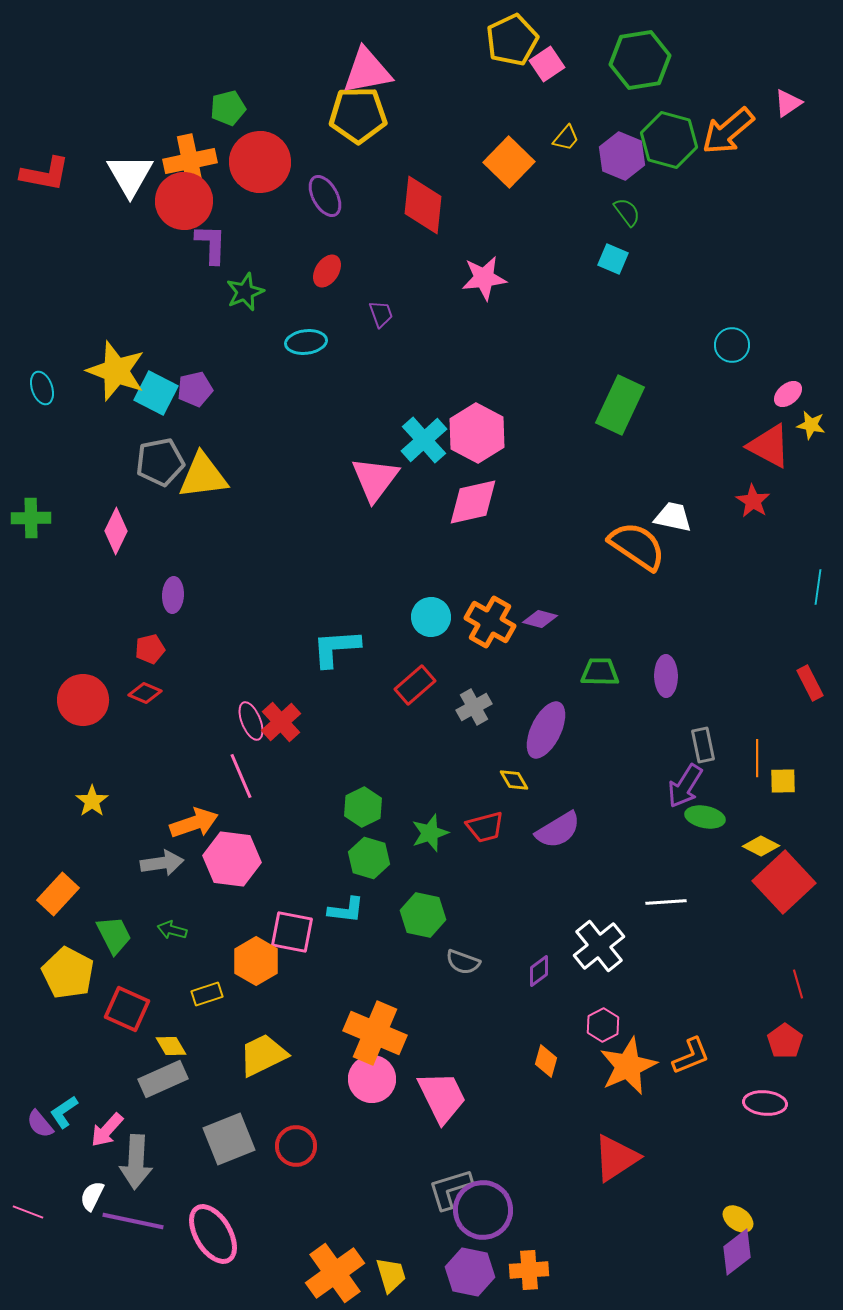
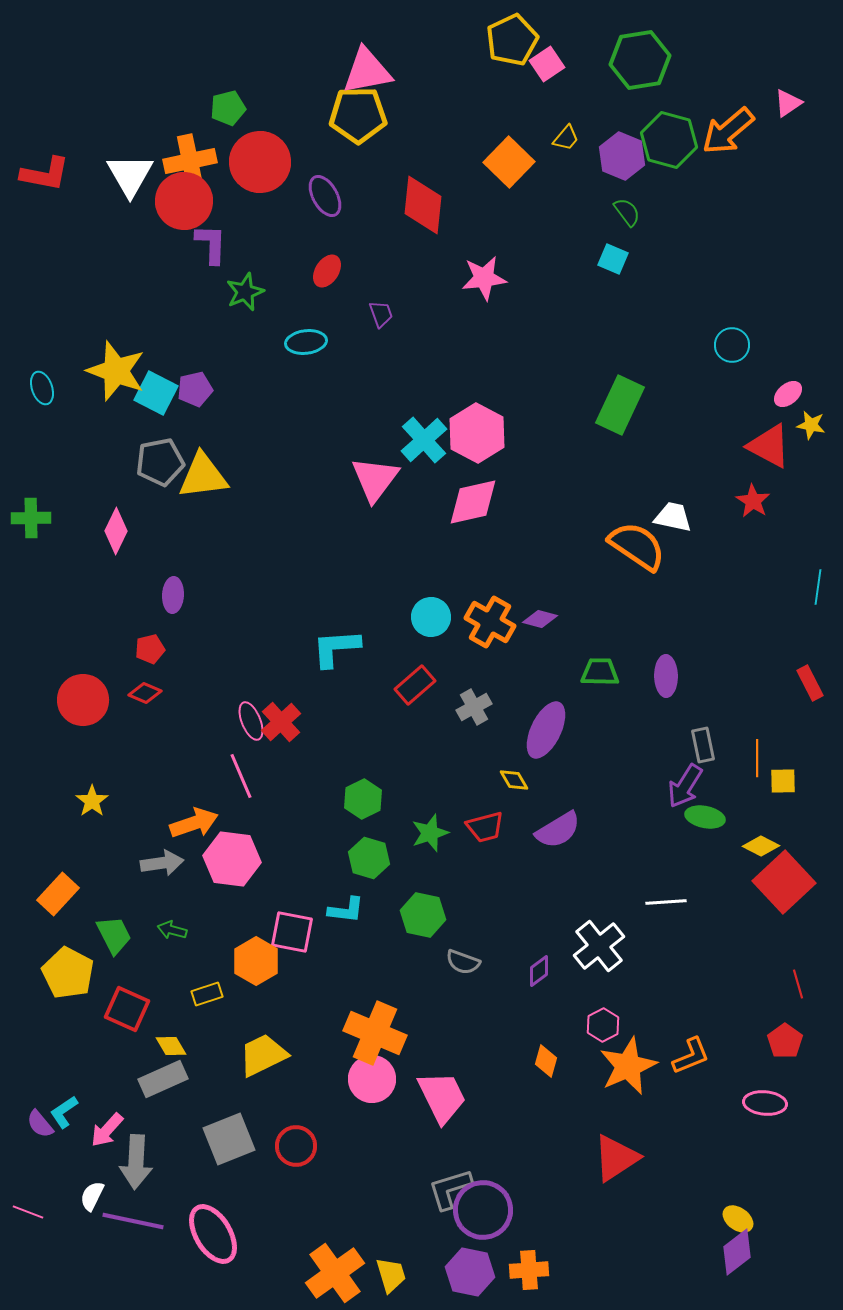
green hexagon at (363, 807): moved 8 px up
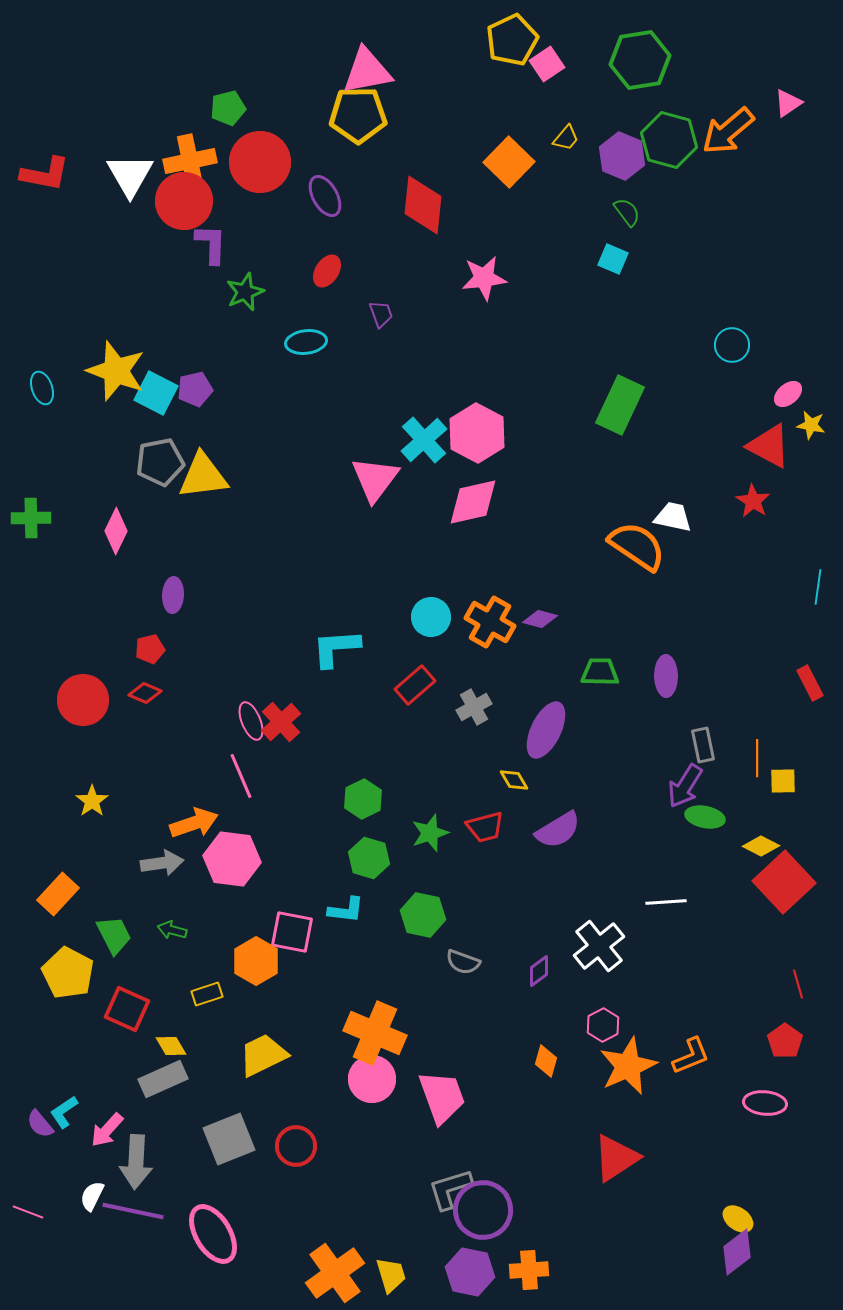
pink trapezoid at (442, 1097): rotated 6 degrees clockwise
purple line at (133, 1221): moved 10 px up
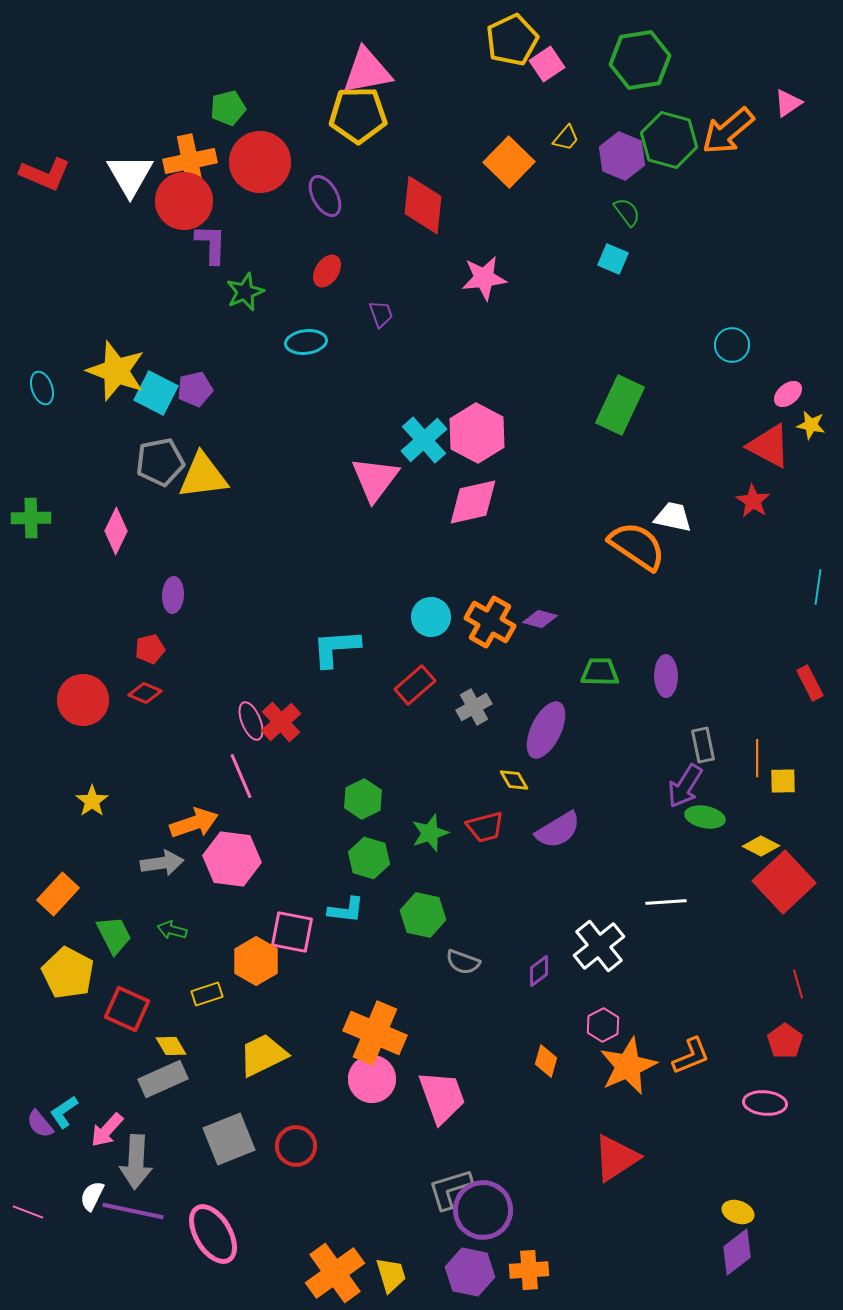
red L-shape at (45, 174): rotated 12 degrees clockwise
yellow ellipse at (738, 1219): moved 7 px up; rotated 16 degrees counterclockwise
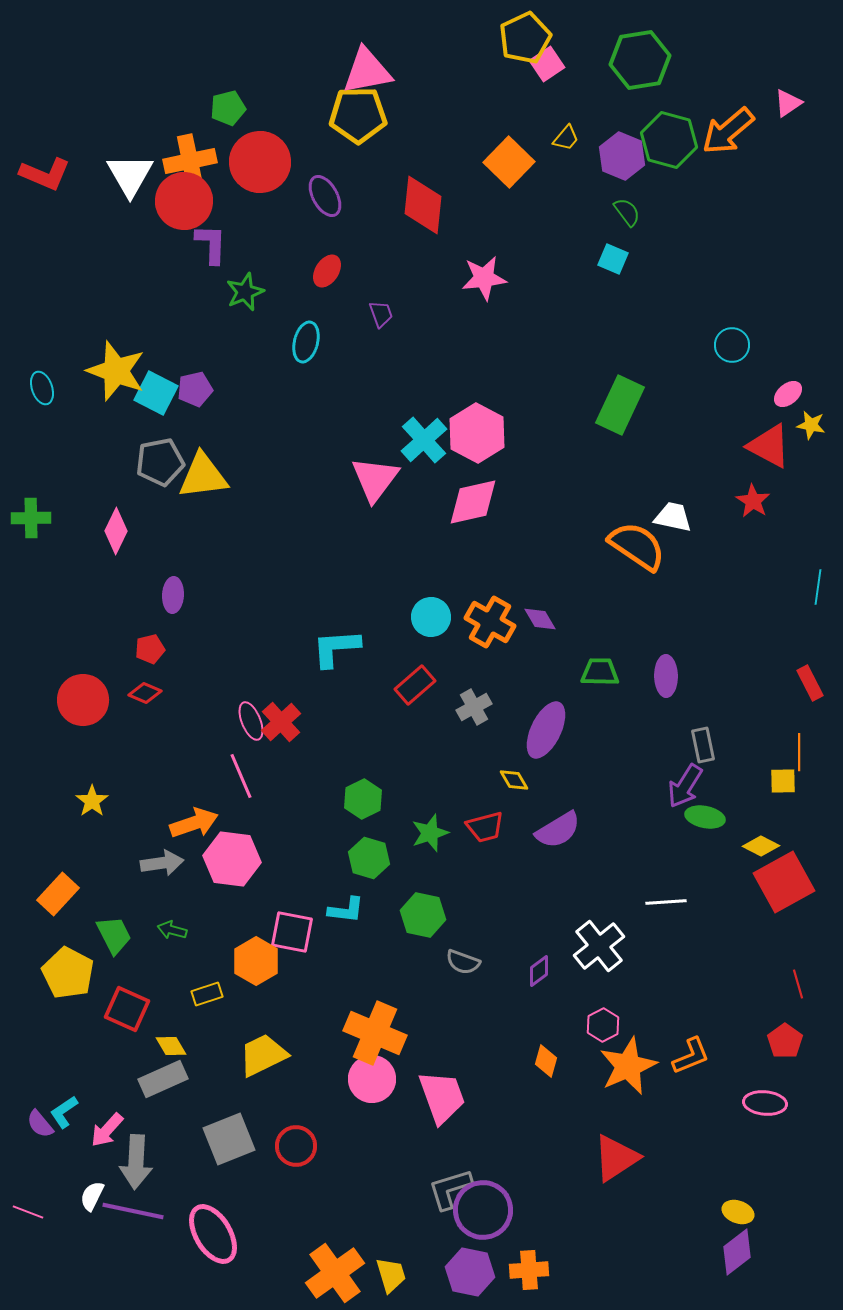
yellow pentagon at (512, 40): moved 13 px right, 2 px up
cyan ellipse at (306, 342): rotated 69 degrees counterclockwise
purple diamond at (540, 619): rotated 44 degrees clockwise
orange line at (757, 758): moved 42 px right, 6 px up
red square at (784, 882): rotated 14 degrees clockwise
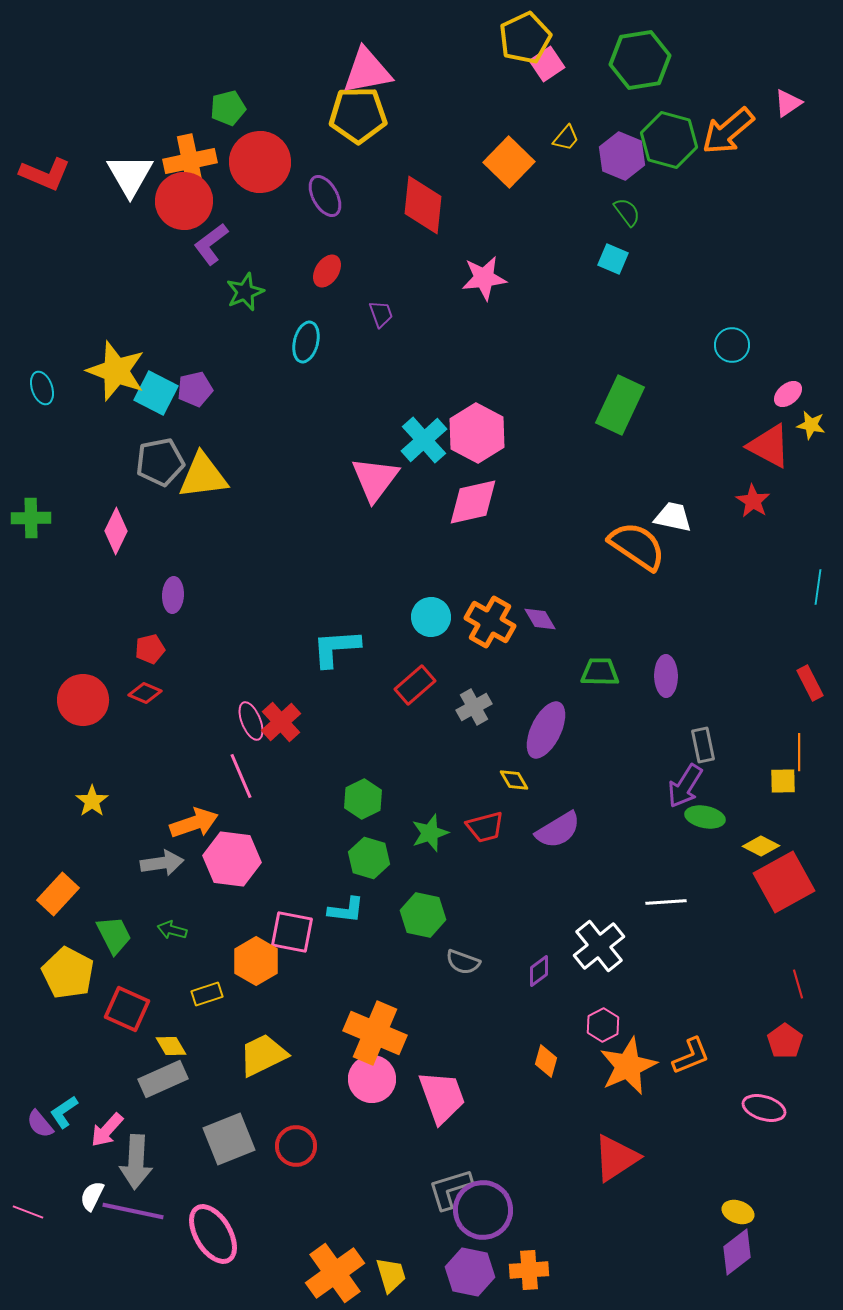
purple L-shape at (211, 244): rotated 129 degrees counterclockwise
pink ellipse at (765, 1103): moved 1 px left, 5 px down; rotated 12 degrees clockwise
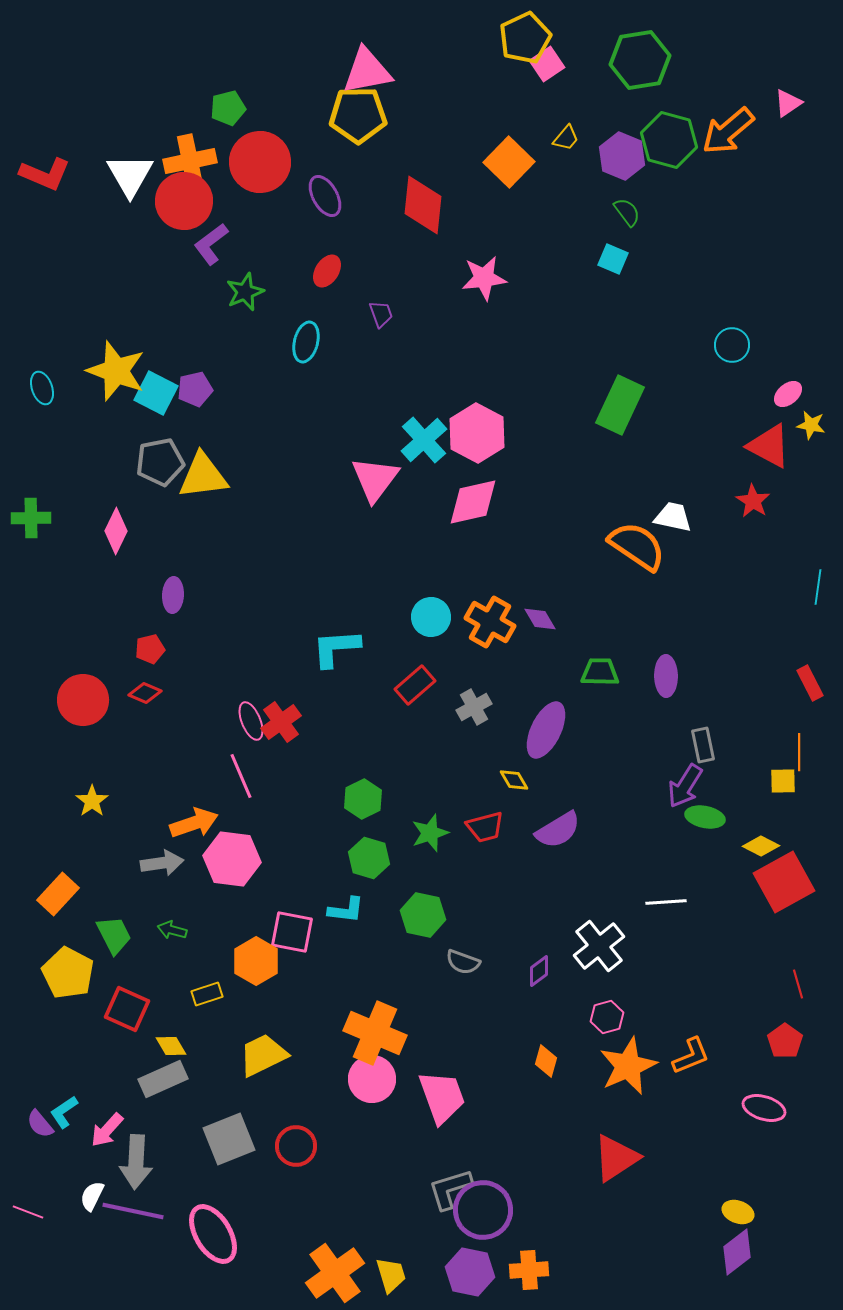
red cross at (281, 722): rotated 6 degrees clockwise
pink hexagon at (603, 1025): moved 4 px right, 8 px up; rotated 12 degrees clockwise
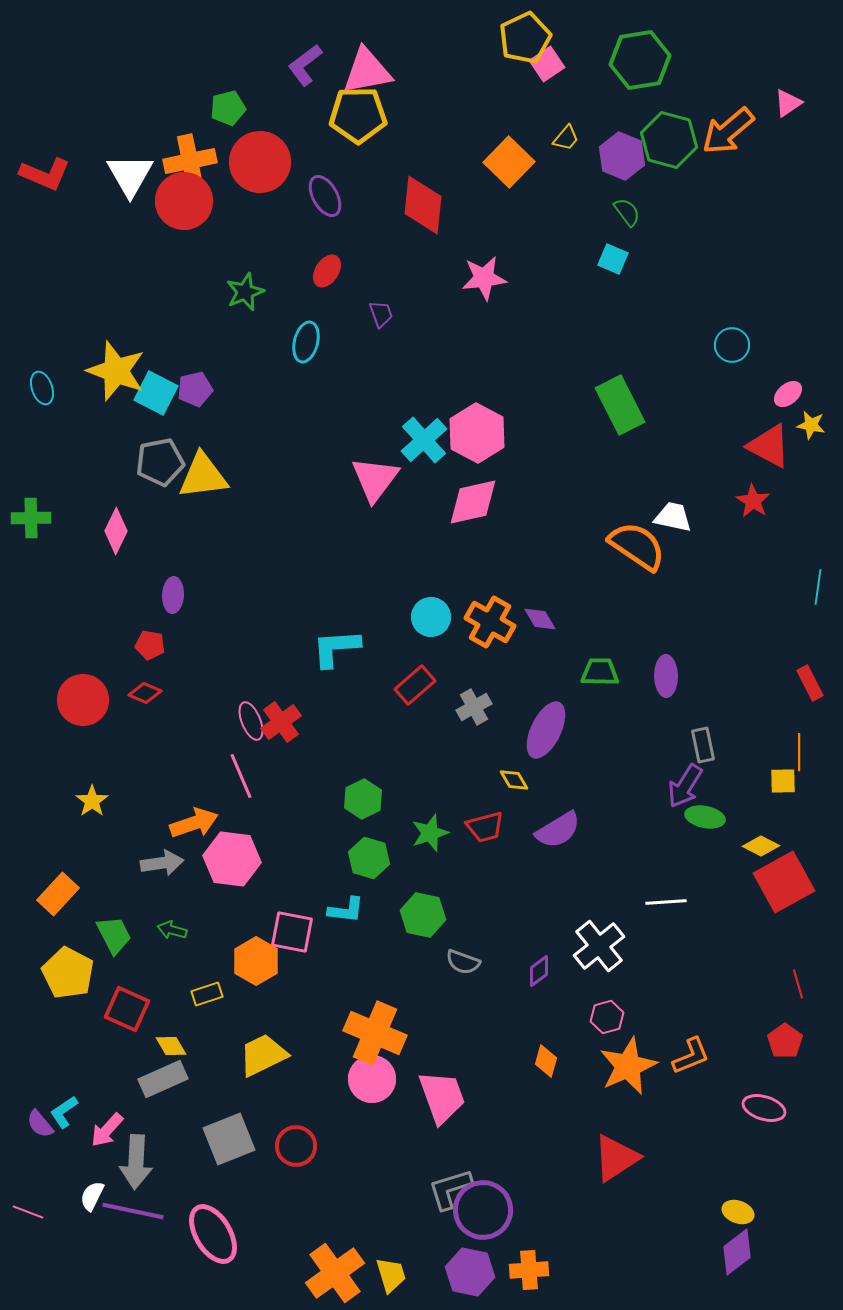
purple L-shape at (211, 244): moved 94 px right, 179 px up
green rectangle at (620, 405): rotated 52 degrees counterclockwise
red pentagon at (150, 649): moved 4 px up; rotated 24 degrees clockwise
